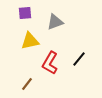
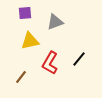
brown line: moved 6 px left, 7 px up
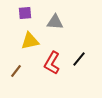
gray triangle: rotated 24 degrees clockwise
red L-shape: moved 2 px right
brown line: moved 5 px left, 6 px up
